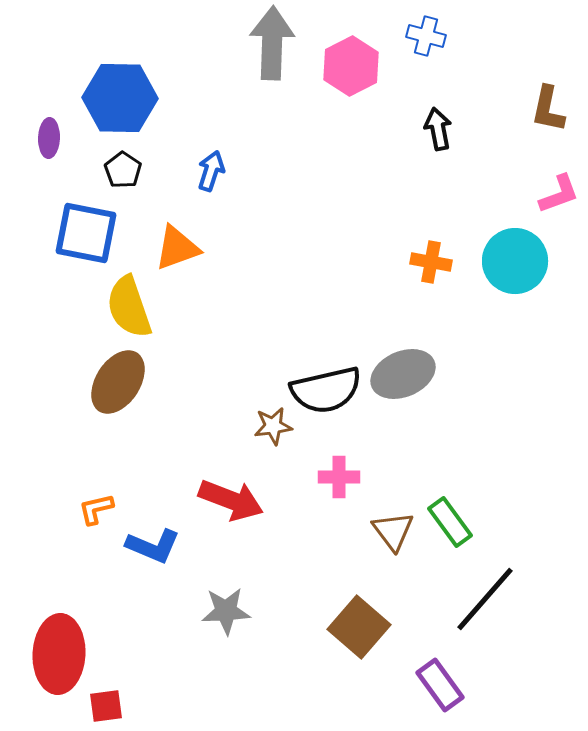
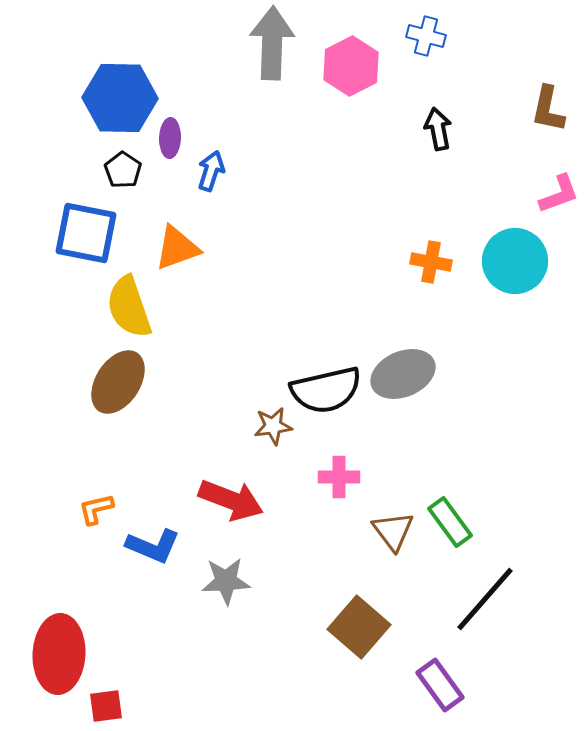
purple ellipse: moved 121 px right
gray star: moved 30 px up
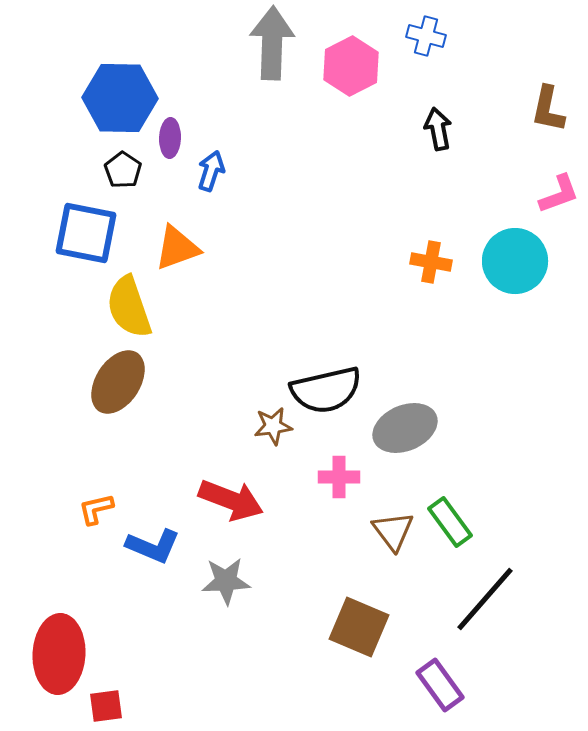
gray ellipse: moved 2 px right, 54 px down
brown square: rotated 18 degrees counterclockwise
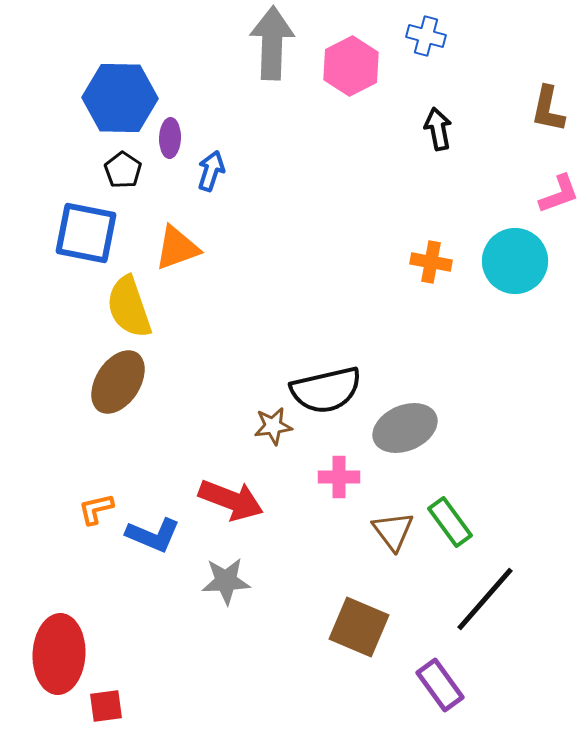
blue L-shape: moved 11 px up
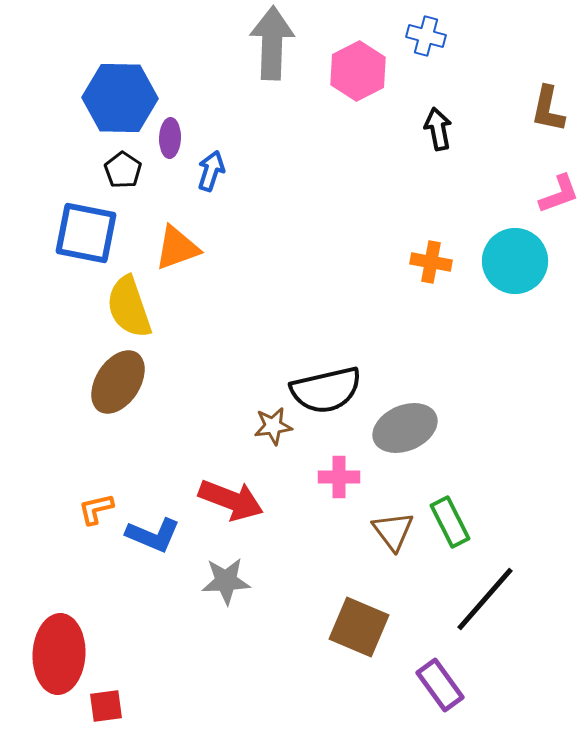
pink hexagon: moved 7 px right, 5 px down
green rectangle: rotated 9 degrees clockwise
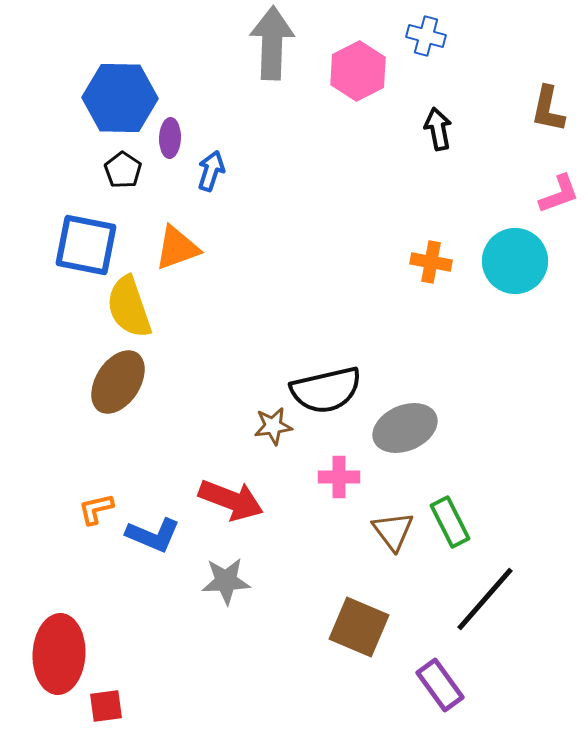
blue square: moved 12 px down
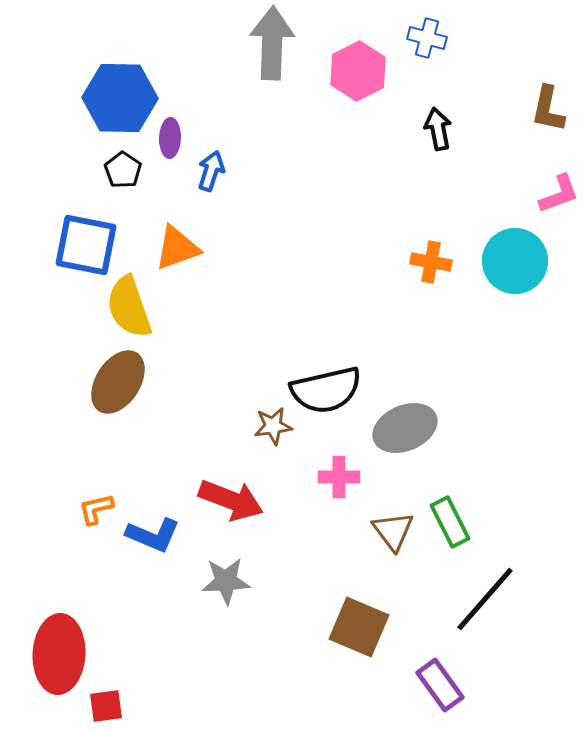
blue cross: moved 1 px right, 2 px down
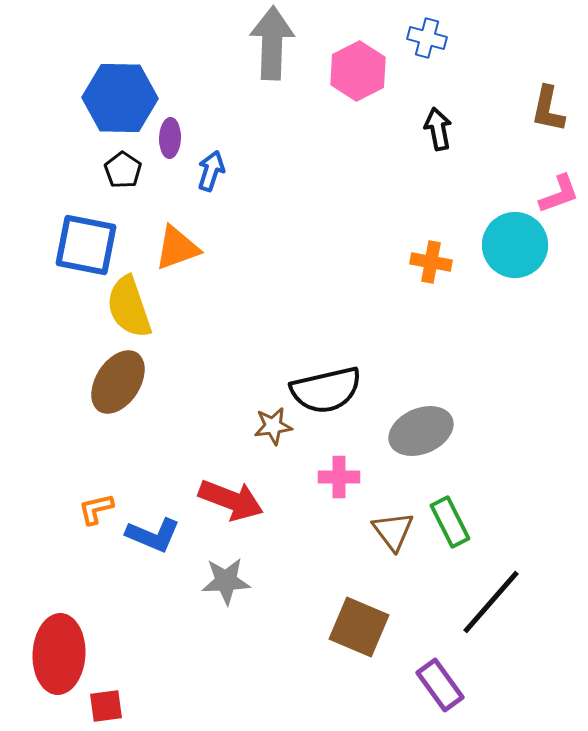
cyan circle: moved 16 px up
gray ellipse: moved 16 px right, 3 px down
black line: moved 6 px right, 3 px down
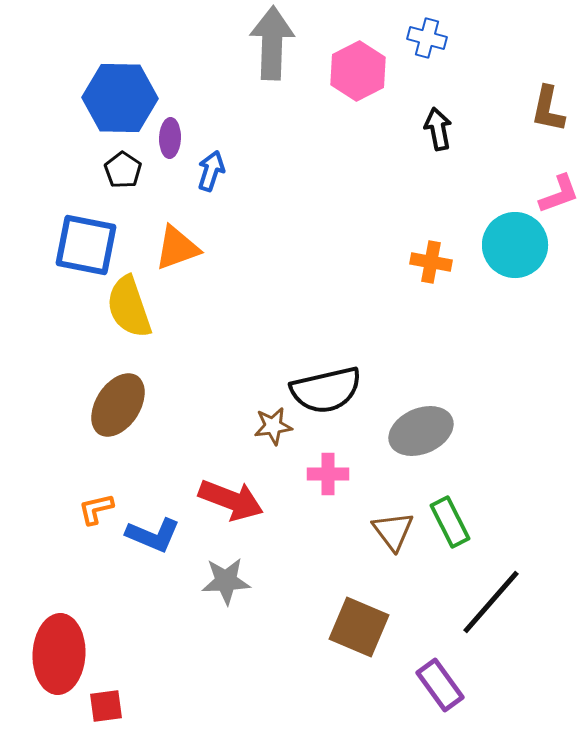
brown ellipse: moved 23 px down
pink cross: moved 11 px left, 3 px up
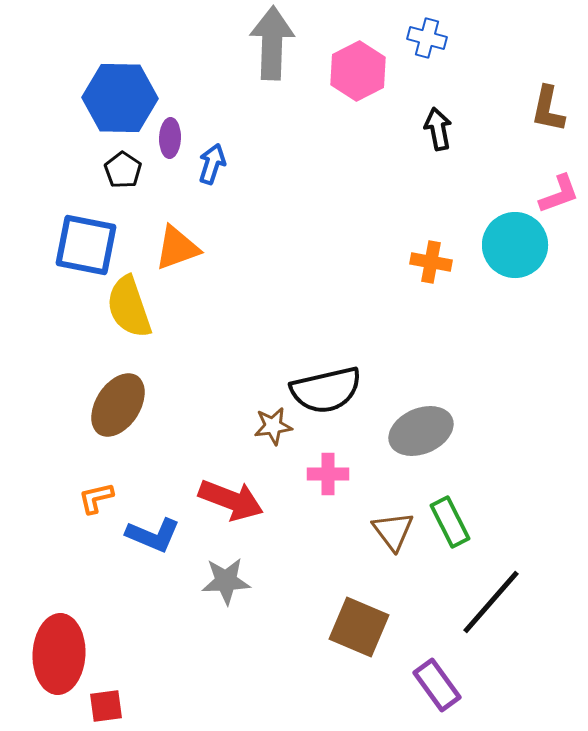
blue arrow: moved 1 px right, 7 px up
orange L-shape: moved 11 px up
purple rectangle: moved 3 px left
